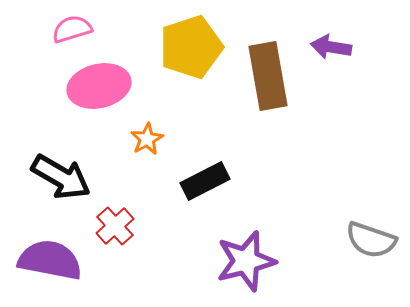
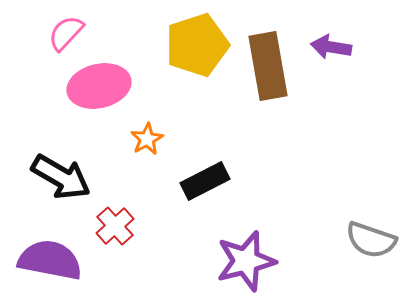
pink semicircle: moved 6 px left, 4 px down; rotated 30 degrees counterclockwise
yellow pentagon: moved 6 px right, 2 px up
brown rectangle: moved 10 px up
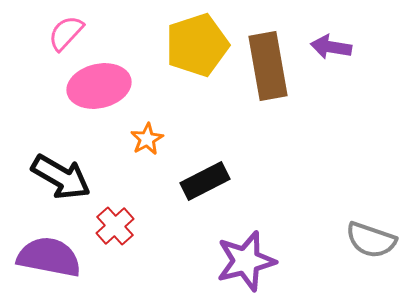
purple semicircle: moved 1 px left, 3 px up
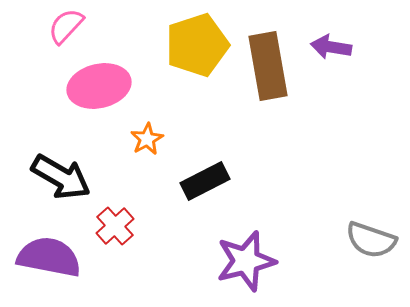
pink semicircle: moved 7 px up
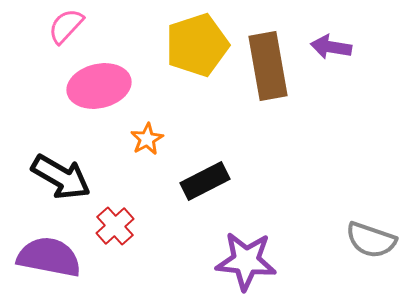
purple star: rotated 20 degrees clockwise
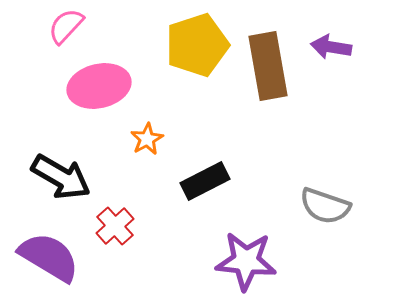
gray semicircle: moved 46 px left, 34 px up
purple semicircle: rotated 20 degrees clockwise
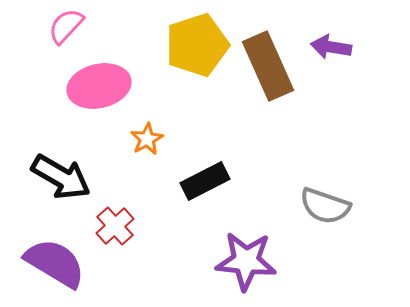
brown rectangle: rotated 14 degrees counterclockwise
purple semicircle: moved 6 px right, 6 px down
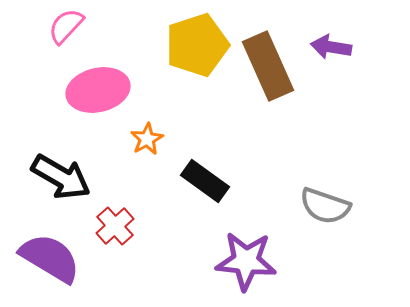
pink ellipse: moved 1 px left, 4 px down
black rectangle: rotated 63 degrees clockwise
purple semicircle: moved 5 px left, 5 px up
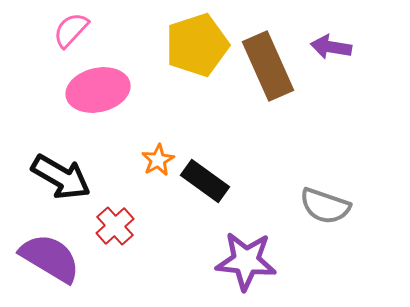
pink semicircle: moved 5 px right, 4 px down
orange star: moved 11 px right, 21 px down
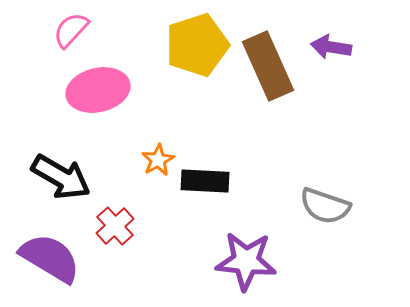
black rectangle: rotated 33 degrees counterclockwise
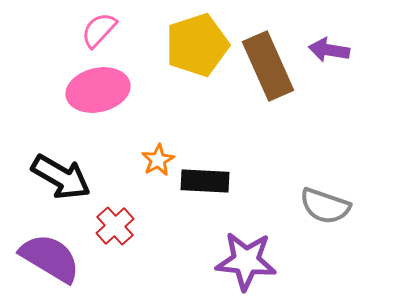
pink semicircle: moved 28 px right
purple arrow: moved 2 px left, 3 px down
